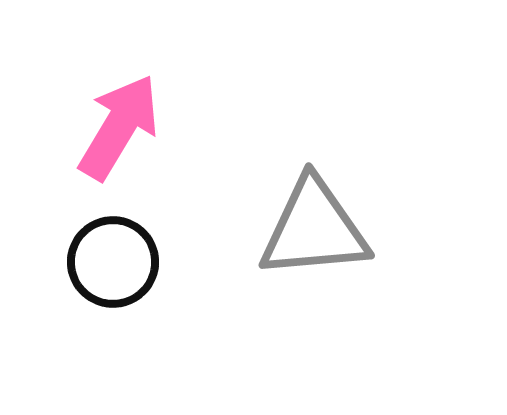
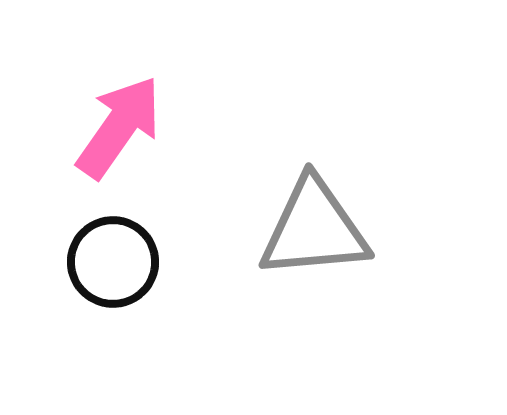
pink arrow: rotated 4 degrees clockwise
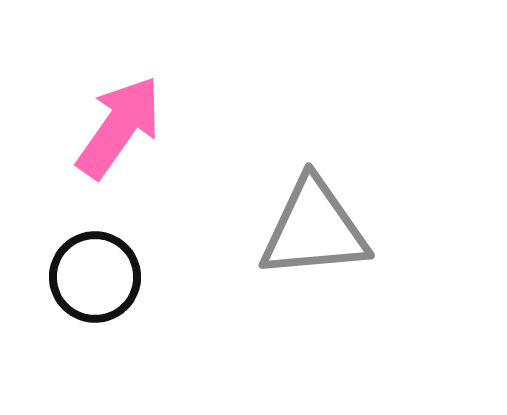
black circle: moved 18 px left, 15 px down
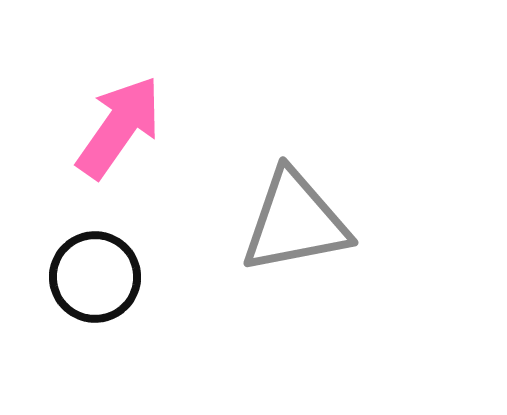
gray triangle: moved 19 px left, 7 px up; rotated 6 degrees counterclockwise
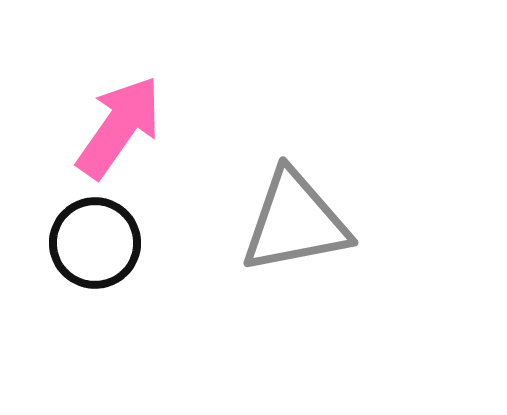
black circle: moved 34 px up
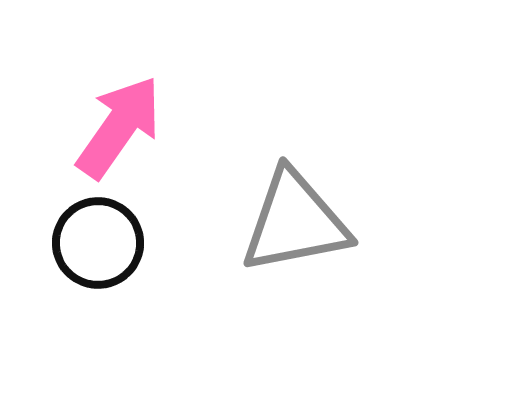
black circle: moved 3 px right
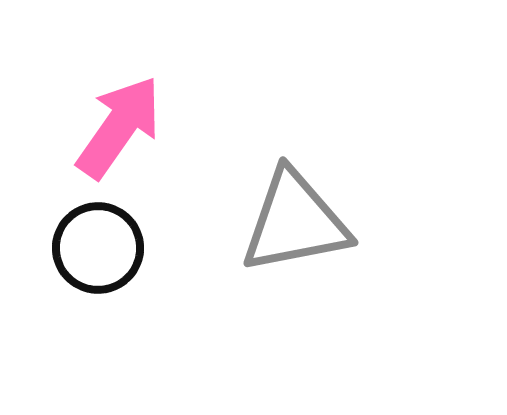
black circle: moved 5 px down
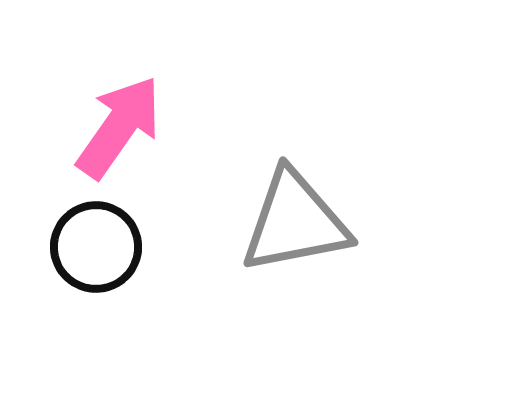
black circle: moved 2 px left, 1 px up
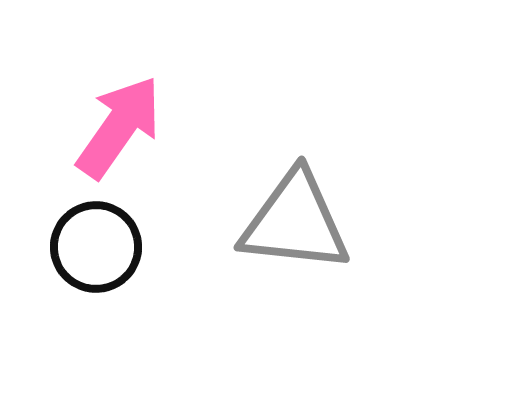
gray triangle: rotated 17 degrees clockwise
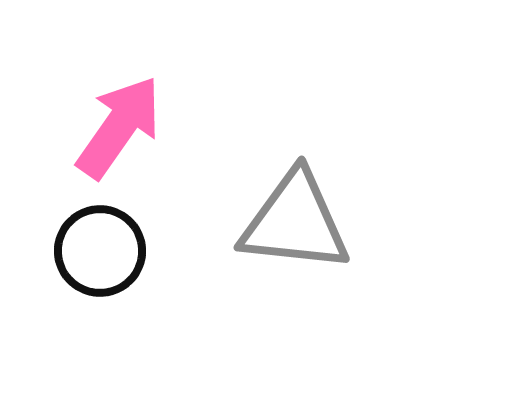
black circle: moved 4 px right, 4 px down
